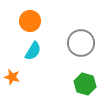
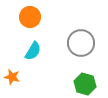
orange circle: moved 4 px up
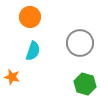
gray circle: moved 1 px left
cyan semicircle: rotated 12 degrees counterclockwise
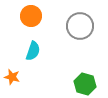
orange circle: moved 1 px right, 1 px up
gray circle: moved 17 px up
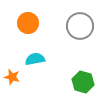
orange circle: moved 3 px left, 7 px down
cyan semicircle: moved 2 px right, 8 px down; rotated 120 degrees counterclockwise
green hexagon: moved 2 px left, 2 px up
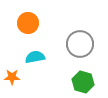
gray circle: moved 18 px down
cyan semicircle: moved 2 px up
orange star: rotated 14 degrees counterclockwise
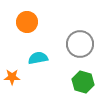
orange circle: moved 1 px left, 1 px up
cyan semicircle: moved 3 px right, 1 px down
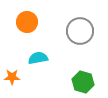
gray circle: moved 13 px up
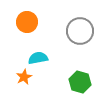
orange star: moved 12 px right; rotated 28 degrees counterclockwise
green hexagon: moved 3 px left
